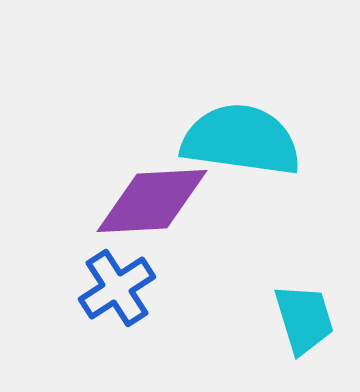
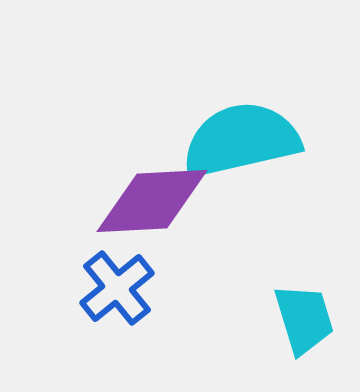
cyan semicircle: rotated 21 degrees counterclockwise
blue cross: rotated 6 degrees counterclockwise
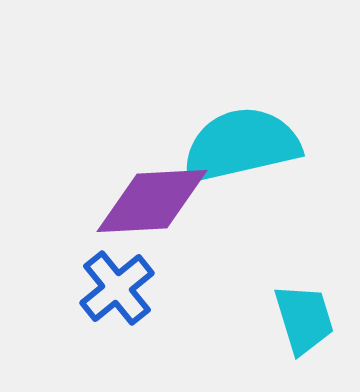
cyan semicircle: moved 5 px down
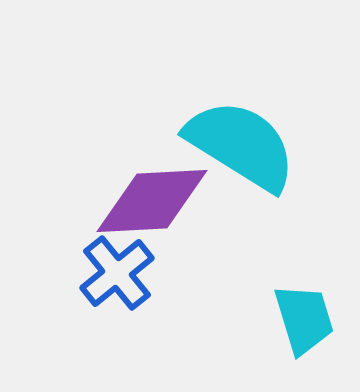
cyan semicircle: rotated 45 degrees clockwise
blue cross: moved 15 px up
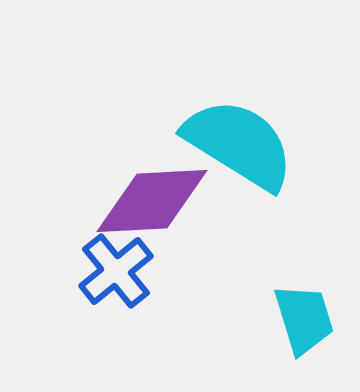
cyan semicircle: moved 2 px left, 1 px up
blue cross: moved 1 px left, 2 px up
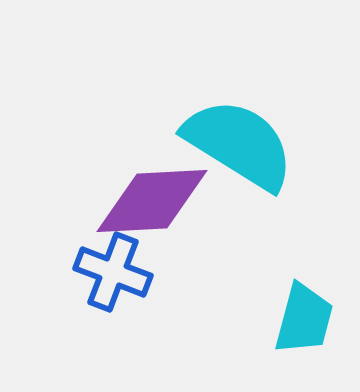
blue cross: moved 3 px left, 1 px down; rotated 30 degrees counterclockwise
cyan trapezoid: rotated 32 degrees clockwise
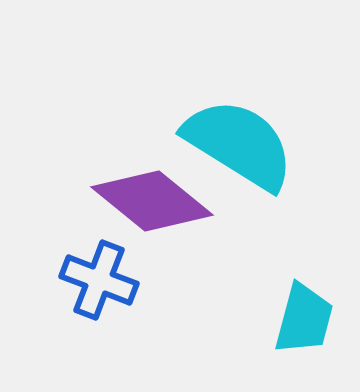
purple diamond: rotated 42 degrees clockwise
blue cross: moved 14 px left, 8 px down
